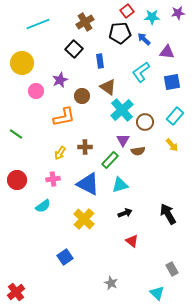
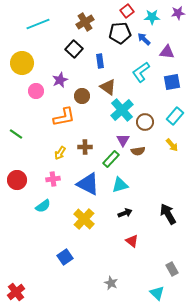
green rectangle at (110, 160): moved 1 px right, 1 px up
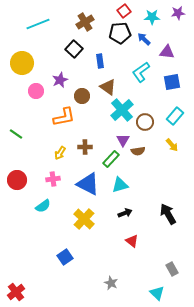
red square at (127, 11): moved 3 px left
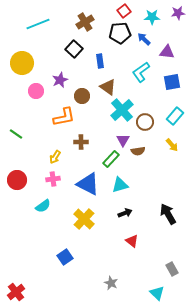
brown cross at (85, 147): moved 4 px left, 5 px up
yellow arrow at (60, 153): moved 5 px left, 4 px down
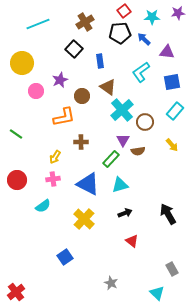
cyan rectangle at (175, 116): moved 5 px up
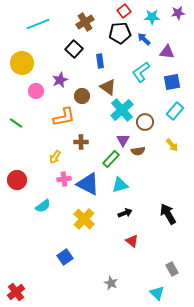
green line at (16, 134): moved 11 px up
pink cross at (53, 179): moved 11 px right
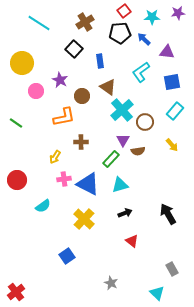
cyan line at (38, 24): moved 1 px right, 1 px up; rotated 55 degrees clockwise
purple star at (60, 80): rotated 21 degrees counterclockwise
blue square at (65, 257): moved 2 px right, 1 px up
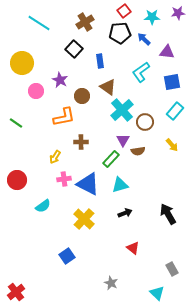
red triangle at (132, 241): moved 1 px right, 7 px down
